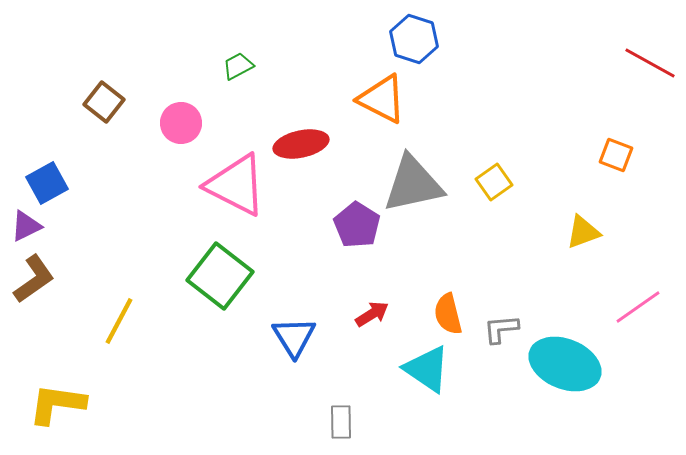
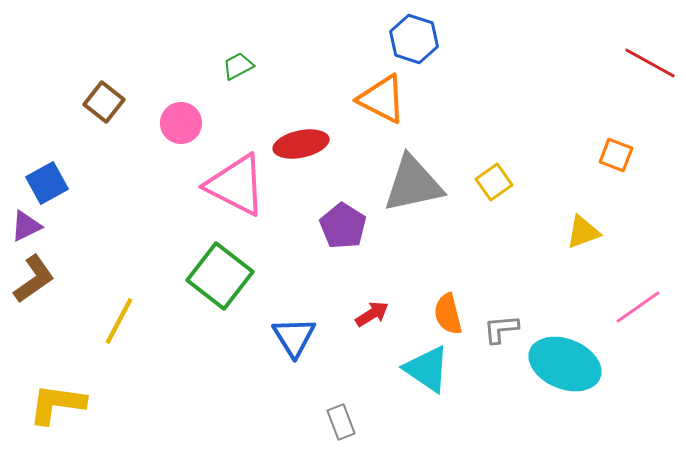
purple pentagon: moved 14 px left, 1 px down
gray rectangle: rotated 20 degrees counterclockwise
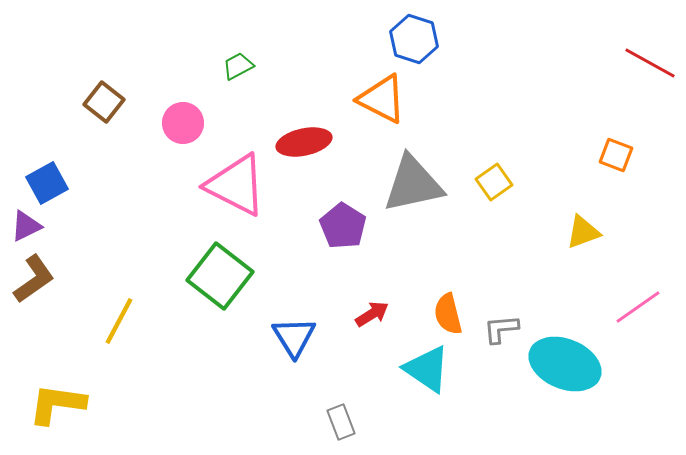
pink circle: moved 2 px right
red ellipse: moved 3 px right, 2 px up
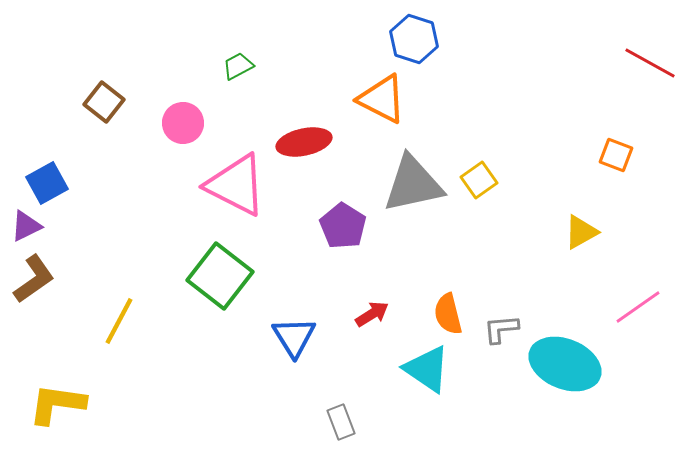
yellow square: moved 15 px left, 2 px up
yellow triangle: moved 2 px left; rotated 9 degrees counterclockwise
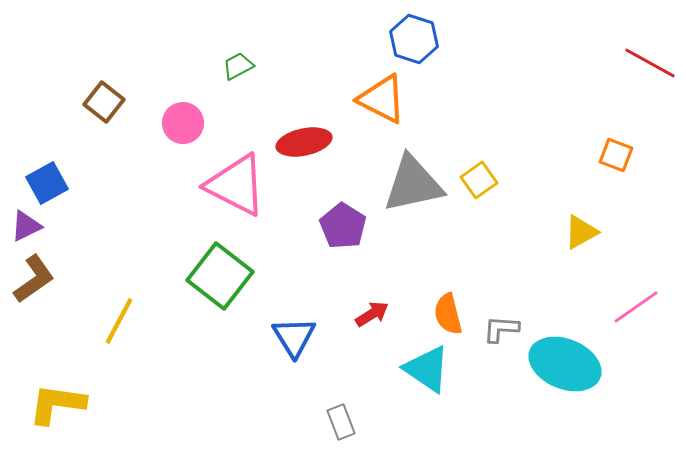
pink line: moved 2 px left
gray L-shape: rotated 9 degrees clockwise
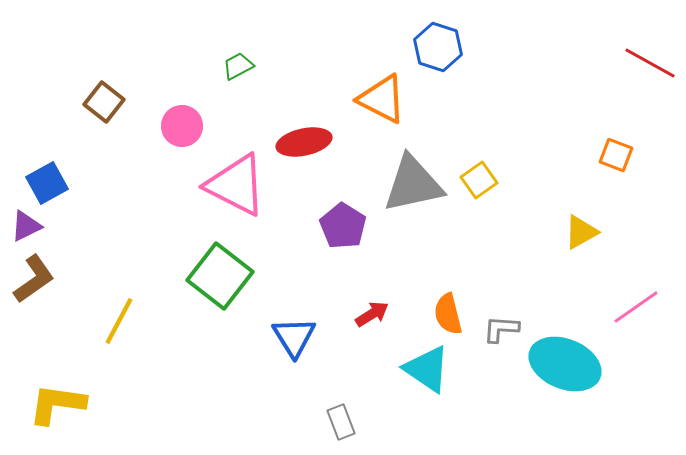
blue hexagon: moved 24 px right, 8 px down
pink circle: moved 1 px left, 3 px down
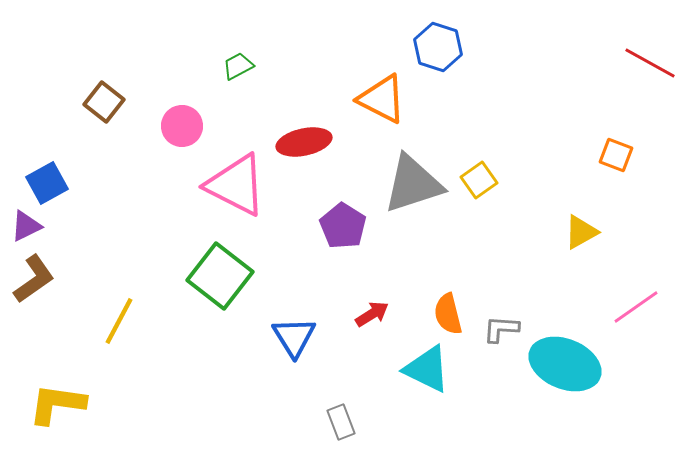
gray triangle: rotated 6 degrees counterclockwise
cyan triangle: rotated 8 degrees counterclockwise
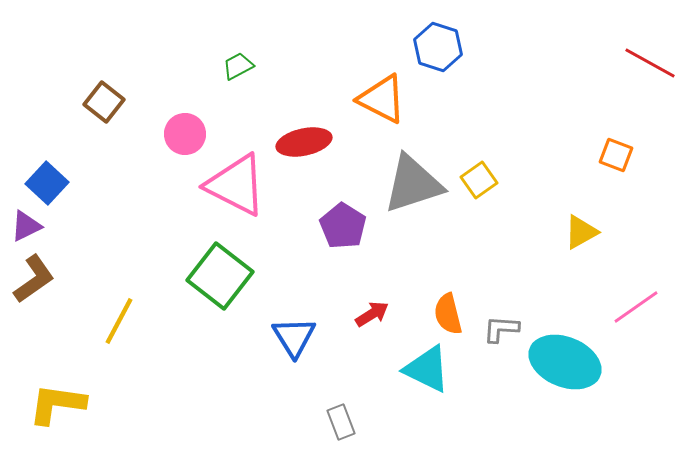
pink circle: moved 3 px right, 8 px down
blue square: rotated 18 degrees counterclockwise
cyan ellipse: moved 2 px up
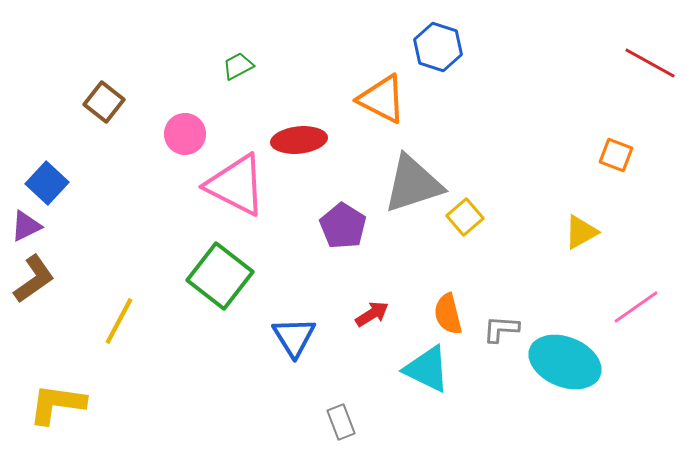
red ellipse: moved 5 px left, 2 px up; rotated 6 degrees clockwise
yellow square: moved 14 px left, 37 px down; rotated 6 degrees counterclockwise
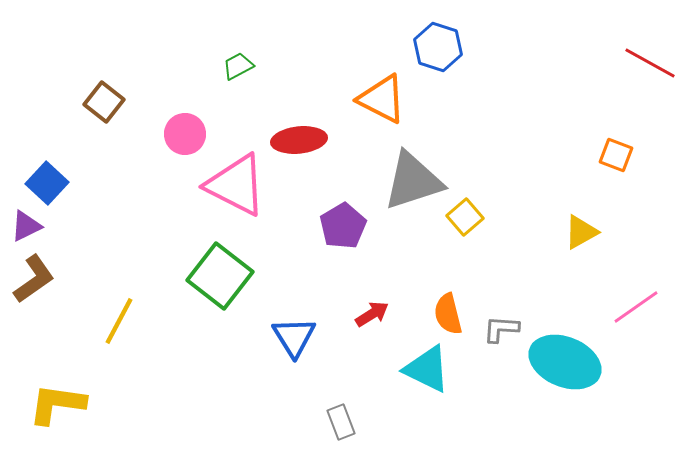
gray triangle: moved 3 px up
purple pentagon: rotated 9 degrees clockwise
